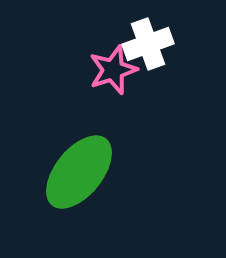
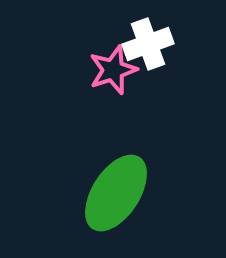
green ellipse: moved 37 px right, 21 px down; rotated 6 degrees counterclockwise
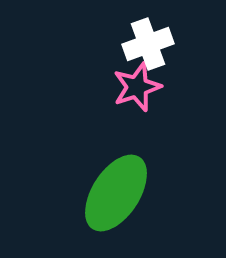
pink star: moved 24 px right, 17 px down
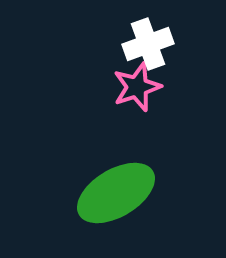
green ellipse: rotated 26 degrees clockwise
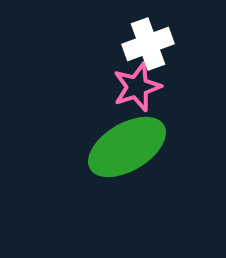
green ellipse: moved 11 px right, 46 px up
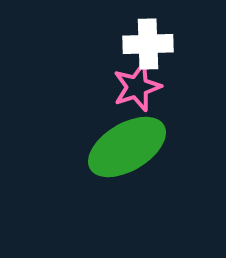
white cross: rotated 18 degrees clockwise
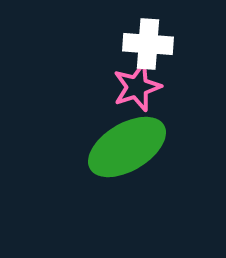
white cross: rotated 6 degrees clockwise
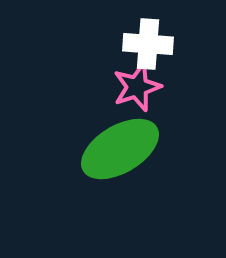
green ellipse: moved 7 px left, 2 px down
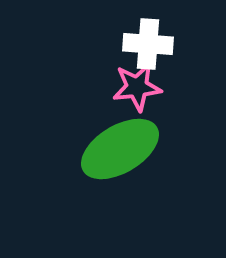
pink star: rotated 12 degrees clockwise
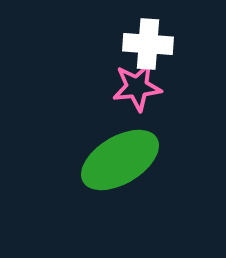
green ellipse: moved 11 px down
